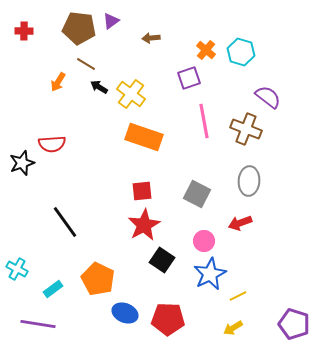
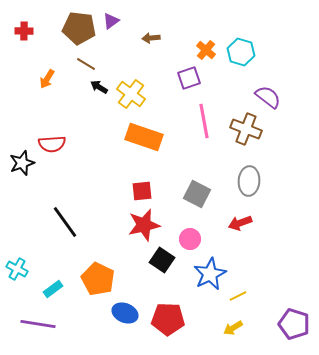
orange arrow: moved 11 px left, 3 px up
red star: rotated 16 degrees clockwise
pink circle: moved 14 px left, 2 px up
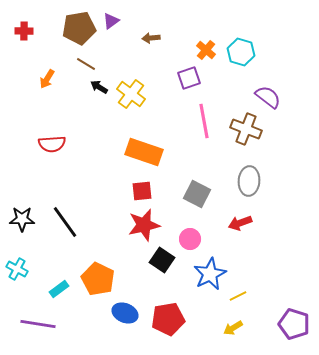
brown pentagon: rotated 16 degrees counterclockwise
orange rectangle: moved 15 px down
black star: moved 56 px down; rotated 20 degrees clockwise
cyan rectangle: moved 6 px right
red pentagon: rotated 12 degrees counterclockwise
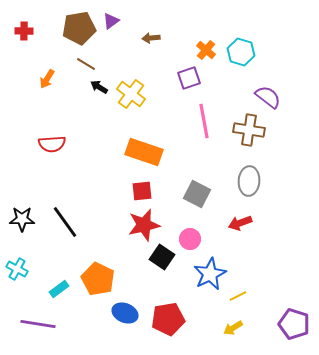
brown cross: moved 3 px right, 1 px down; rotated 12 degrees counterclockwise
black square: moved 3 px up
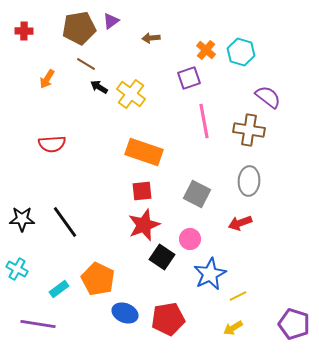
red star: rotated 8 degrees counterclockwise
